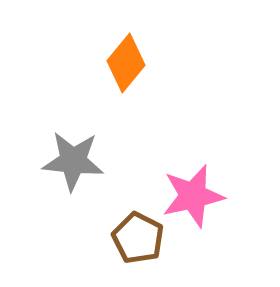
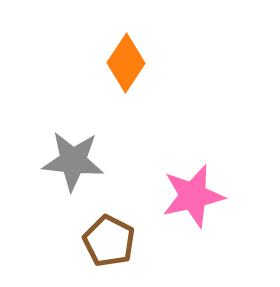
orange diamond: rotated 6 degrees counterclockwise
brown pentagon: moved 29 px left, 3 px down
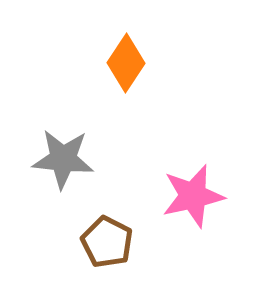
gray star: moved 10 px left, 2 px up
brown pentagon: moved 2 px left, 1 px down
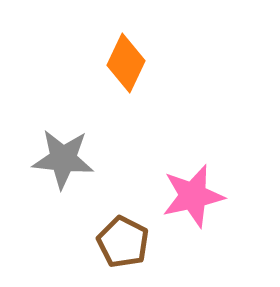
orange diamond: rotated 8 degrees counterclockwise
brown pentagon: moved 16 px right
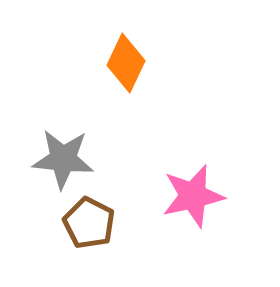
brown pentagon: moved 34 px left, 19 px up
